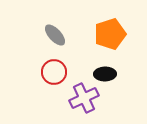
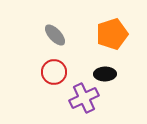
orange pentagon: moved 2 px right
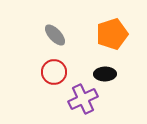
purple cross: moved 1 px left, 1 px down
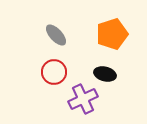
gray ellipse: moved 1 px right
black ellipse: rotated 15 degrees clockwise
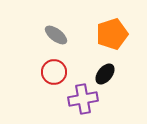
gray ellipse: rotated 10 degrees counterclockwise
black ellipse: rotated 65 degrees counterclockwise
purple cross: rotated 16 degrees clockwise
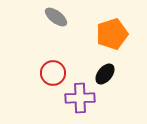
gray ellipse: moved 18 px up
red circle: moved 1 px left, 1 px down
purple cross: moved 3 px left, 1 px up; rotated 8 degrees clockwise
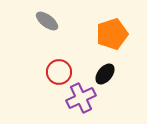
gray ellipse: moved 9 px left, 4 px down
red circle: moved 6 px right, 1 px up
purple cross: moved 1 px right; rotated 24 degrees counterclockwise
